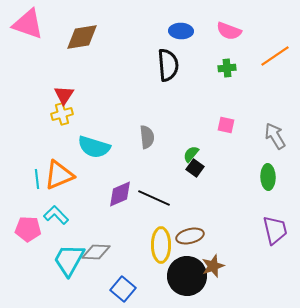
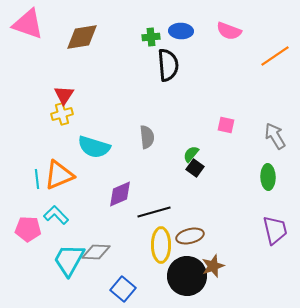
green cross: moved 76 px left, 31 px up
black line: moved 14 px down; rotated 40 degrees counterclockwise
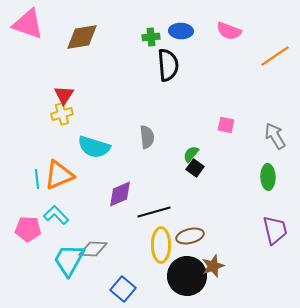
gray diamond: moved 3 px left, 3 px up
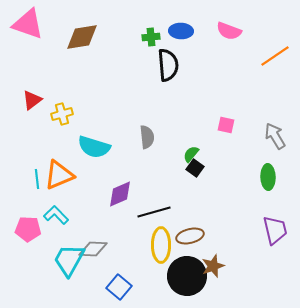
red triangle: moved 32 px left, 5 px down; rotated 20 degrees clockwise
blue square: moved 4 px left, 2 px up
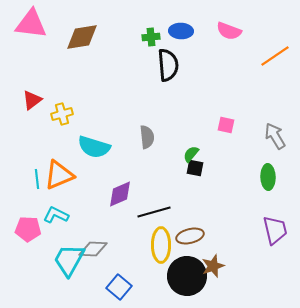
pink triangle: moved 3 px right; rotated 12 degrees counterclockwise
black square: rotated 24 degrees counterclockwise
cyan L-shape: rotated 20 degrees counterclockwise
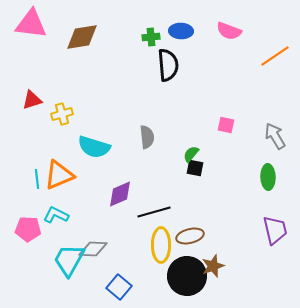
red triangle: rotated 20 degrees clockwise
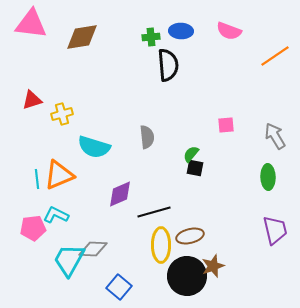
pink square: rotated 18 degrees counterclockwise
pink pentagon: moved 5 px right, 1 px up; rotated 10 degrees counterclockwise
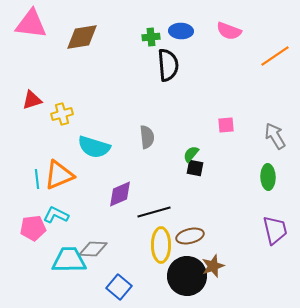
cyan trapezoid: rotated 60 degrees clockwise
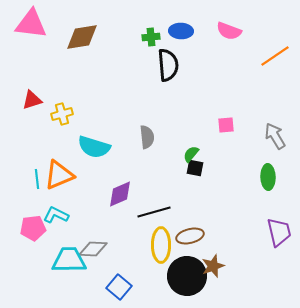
purple trapezoid: moved 4 px right, 2 px down
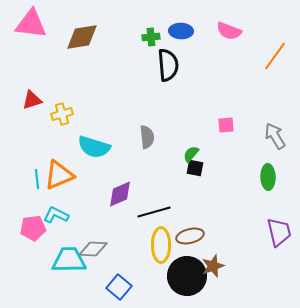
orange line: rotated 20 degrees counterclockwise
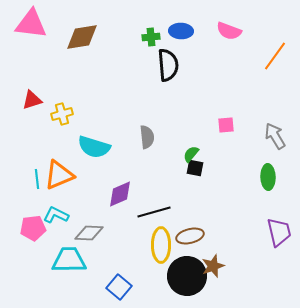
gray diamond: moved 4 px left, 16 px up
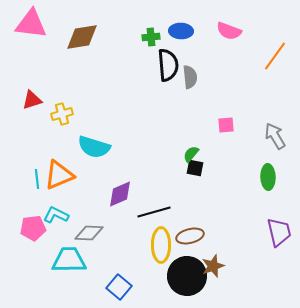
gray semicircle: moved 43 px right, 60 px up
